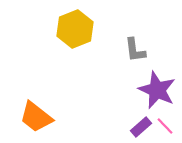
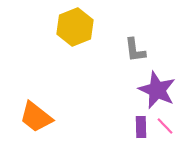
yellow hexagon: moved 2 px up
purple rectangle: rotated 50 degrees counterclockwise
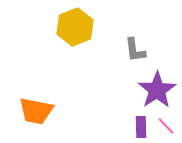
purple star: rotated 15 degrees clockwise
orange trapezoid: moved 6 px up; rotated 27 degrees counterclockwise
pink line: moved 1 px right
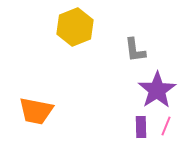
pink line: rotated 66 degrees clockwise
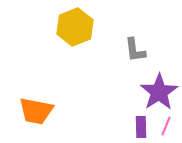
purple star: moved 2 px right, 2 px down
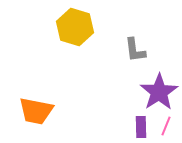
yellow hexagon: rotated 21 degrees counterclockwise
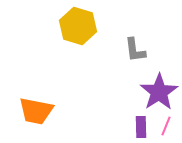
yellow hexagon: moved 3 px right, 1 px up
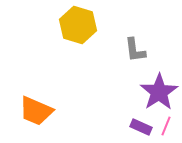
yellow hexagon: moved 1 px up
orange trapezoid: rotated 12 degrees clockwise
purple rectangle: rotated 65 degrees counterclockwise
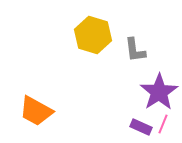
yellow hexagon: moved 15 px right, 10 px down
orange trapezoid: rotated 6 degrees clockwise
pink line: moved 3 px left, 2 px up
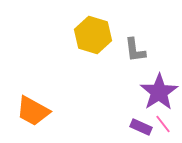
orange trapezoid: moved 3 px left
pink line: rotated 60 degrees counterclockwise
